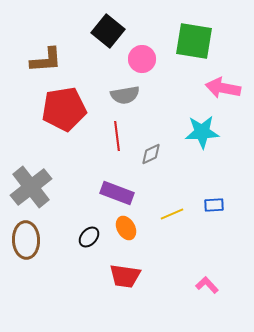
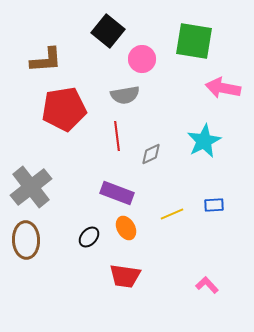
cyan star: moved 2 px right, 9 px down; rotated 24 degrees counterclockwise
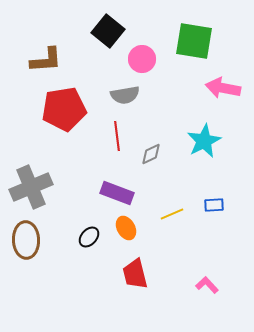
gray cross: rotated 15 degrees clockwise
red trapezoid: moved 10 px right, 2 px up; rotated 68 degrees clockwise
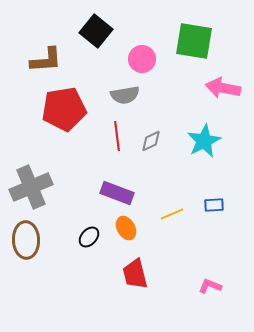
black square: moved 12 px left
gray diamond: moved 13 px up
pink L-shape: moved 3 px right, 1 px down; rotated 25 degrees counterclockwise
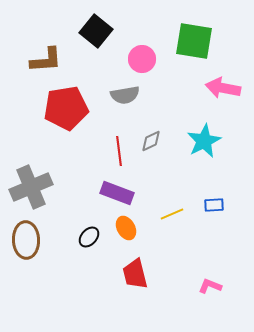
red pentagon: moved 2 px right, 1 px up
red line: moved 2 px right, 15 px down
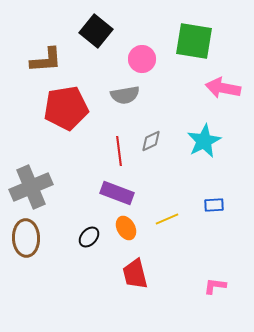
yellow line: moved 5 px left, 5 px down
brown ellipse: moved 2 px up
pink L-shape: moved 5 px right; rotated 15 degrees counterclockwise
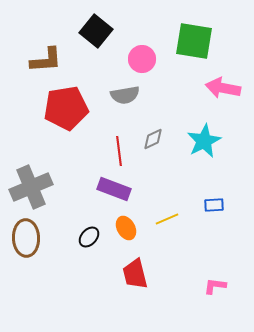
gray diamond: moved 2 px right, 2 px up
purple rectangle: moved 3 px left, 4 px up
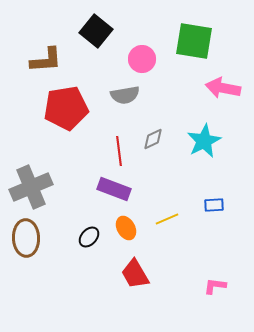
red trapezoid: rotated 16 degrees counterclockwise
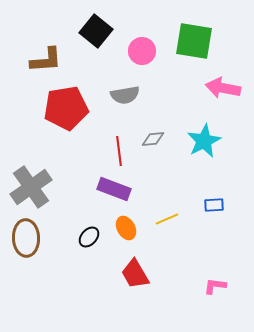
pink circle: moved 8 px up
gray diamond: rotated 20 degrees clockwise
gray cross: rotated 12 degrees counterclockwise
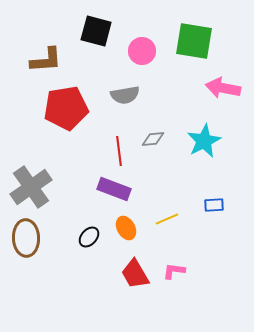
black square: rotated 24 degrees counterclockwise
pink L-shape: moved 41 px left, 15 px up
